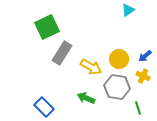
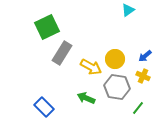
yellow circle: moved 4 px left
green line: rotated 56 degrees clockwise
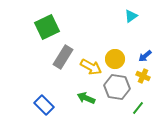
cyan triangle: moved 3 px right, 6 px down
gray rectangle: moved 1 px right, 4 px down
blue rectangle: moved 2 px up
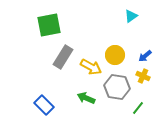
green square: moved 2 px right, 2 px up; rotated 15 degrees clockwise
yellow circle: moved 4 px up
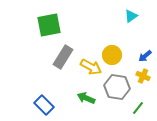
yellow circle: moved 3 px left
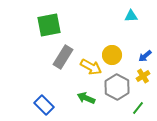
cyan triangle: rotated 32 degrees clockwise
yellow cross: rotated 32 degrees clockwise
gray hexagon: rotated 20 degrees clockwise
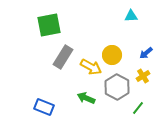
blue arrow: moved 1 px right, 3 px up
blue rectangle: moved 2 px down; rotated 24 degrees counterclockwise
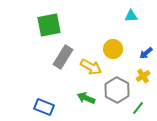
yellow circle: moved 1 px right, 6 px up
gray hexagon: moved 3 px down
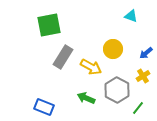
cyan triangle: rotated 24 degrees clockwise
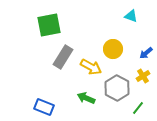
gray hexagon: moved 2 px up
